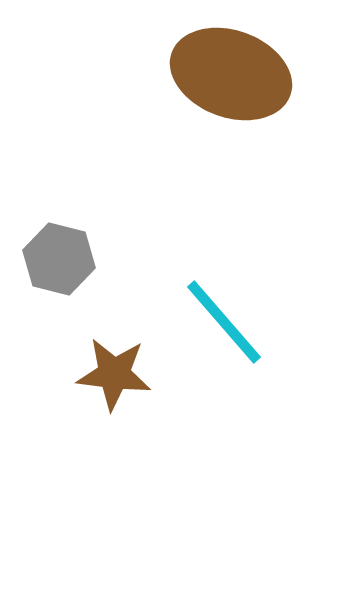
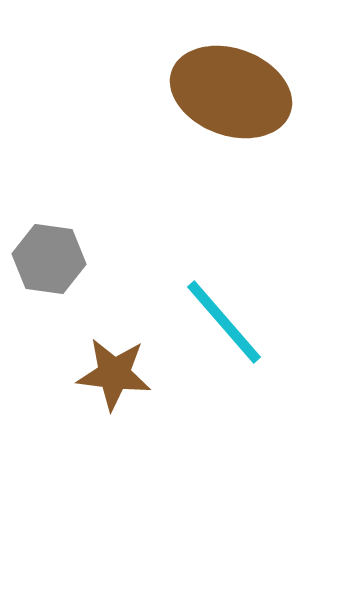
brown ellipse: moved 18 px down
gray hexagon: moved 10 px left; rotated 6 degrees counterclockwise
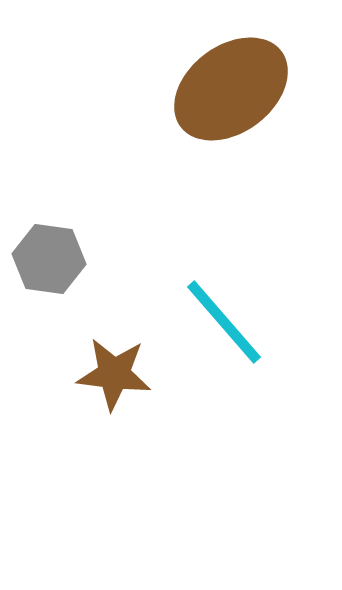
brown ellipse: moved 3 px up; rotated 57 degrees counterclockwise
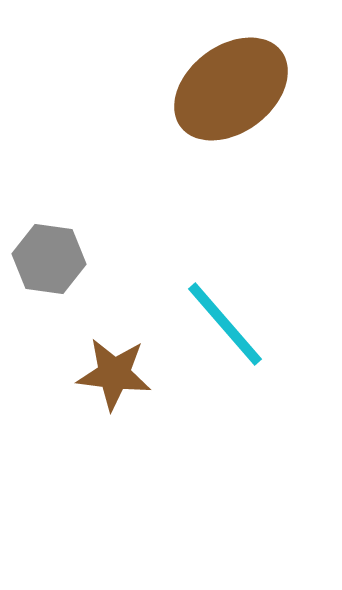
cyan line: moved 1 px right, 2 px down
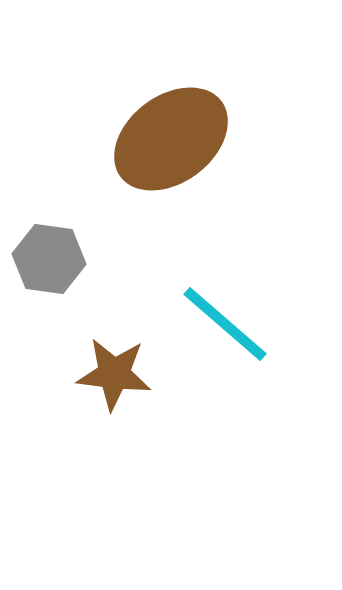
brown ellipse: moved 60 px left, 50 px down
cyan line: rotated 8 degrees counterclockwise
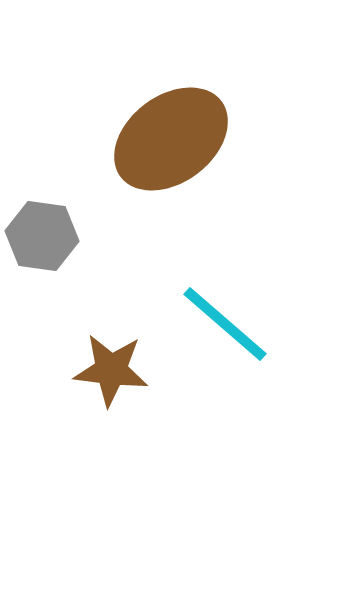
gray hexagon: moved 7 px left, 23 px up
brown star: moved 3 px left, 4 px up
